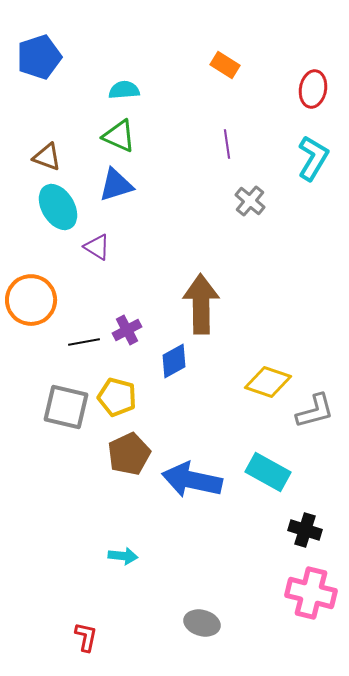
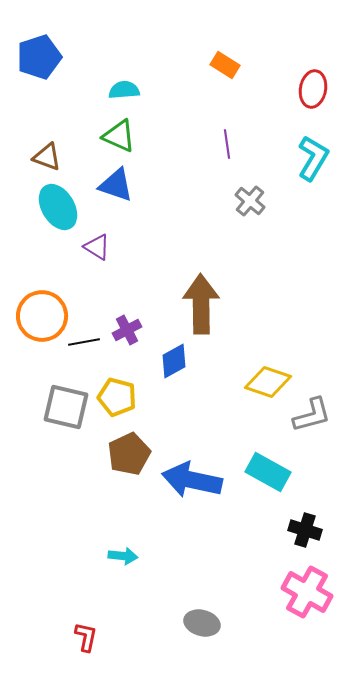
blue triangle: rotated 36 degrees clockwise
orange circle: moved 11 px right, 16 px down
gray L-shape: moved 3 px left, 4 px down
pink cross: moved 4 px left, 1 px up; rotated 15 degrees clockwise
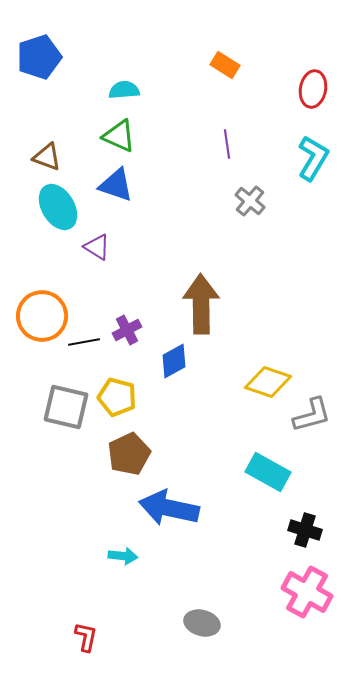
blue arrow: moved 23 px left, 28 px down
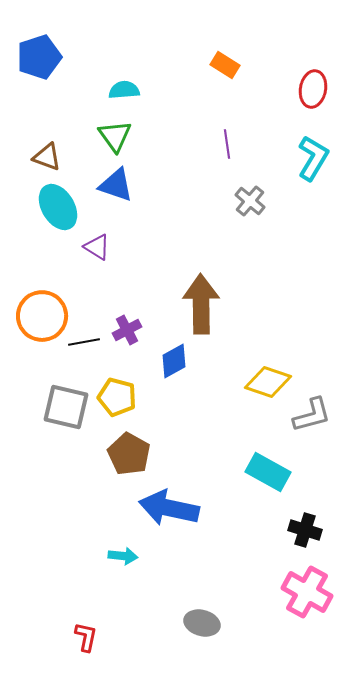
green triangle: moved 4 px left; rotated 30 degrees clockwise
brown pentagon: rotated 18 degrees counterclockwise
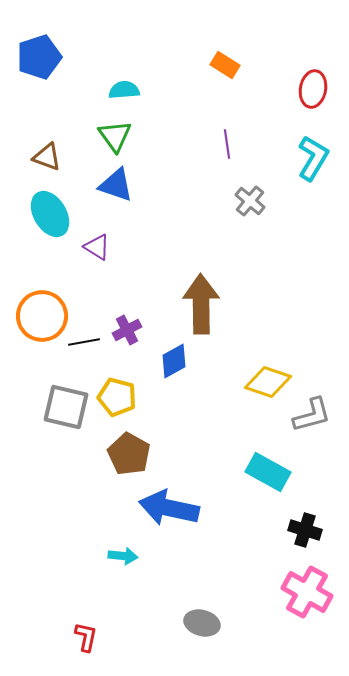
cyan ellipse: moved 8 px left, 7 px down
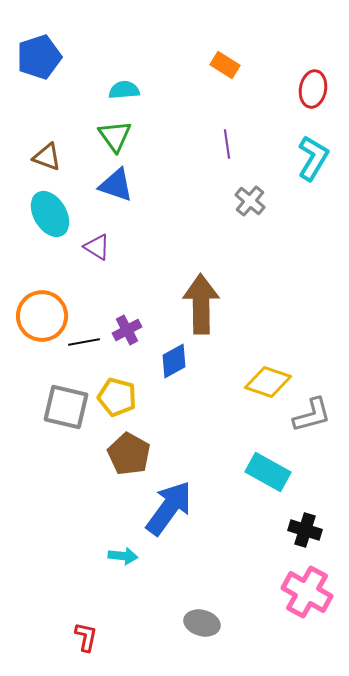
blue arrow: rotated 114 degrees clockwise
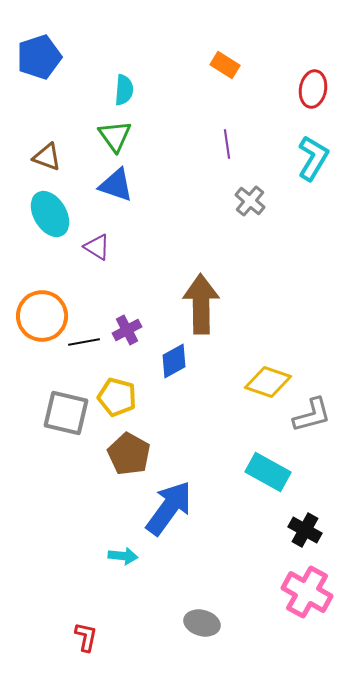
cyan semicircle: rotated 100 degrees clockwise
gray square: moved 6 px down
black cross: rotated 12 degrees clockwise
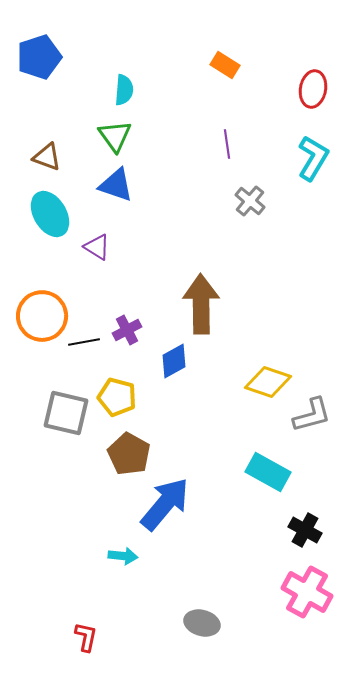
blue arrow: moved 4 px left, 4 px up; rotated 4 degrees clockwise
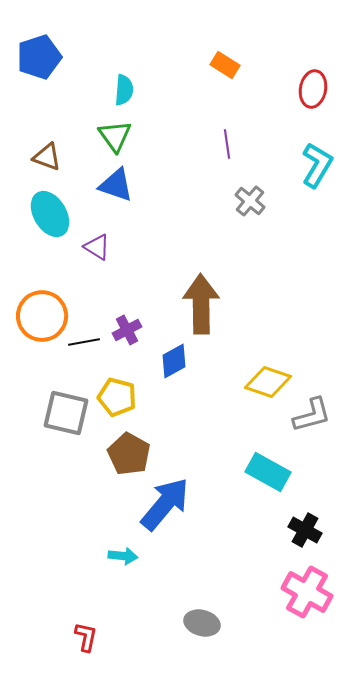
cyan L-shape: moved 4 px right, 7 px down
